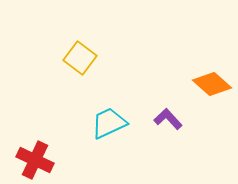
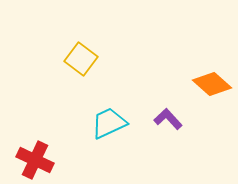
yellow square: moved 1 px right, 1 px down
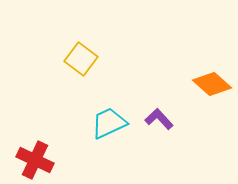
purple L-shape: moved 9 px left
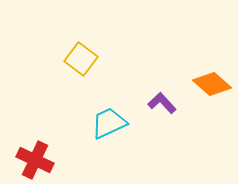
purple L-shape: moved 3 px right, 16 px up
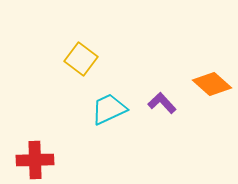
cyan trapezoid: moved 14 px up
red cross: rotated 27 degrees counterclockwise
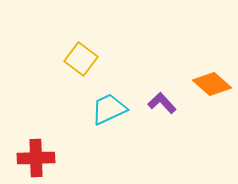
red cross: moved 1 px right, 2 px up
